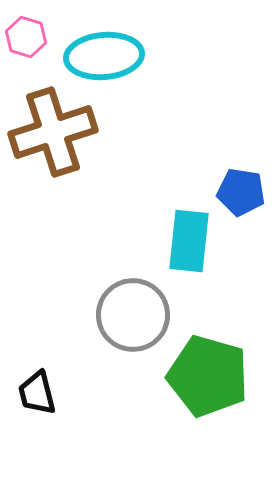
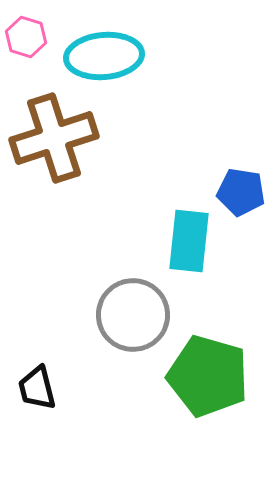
brown cross: moved 1 px right, 6 px down
black trapezoid: moved 5 px up
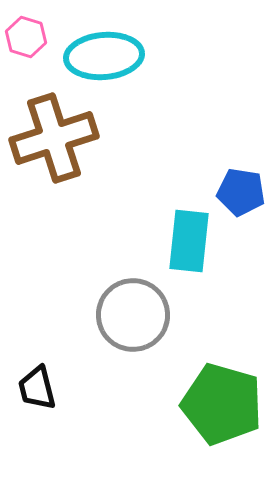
green pentagon: moved 14 px right, 28 px down
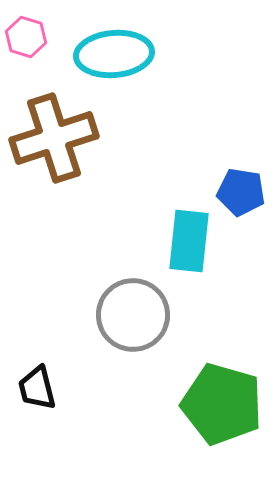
cyan ellipse: moved 10 px right, 2 px up
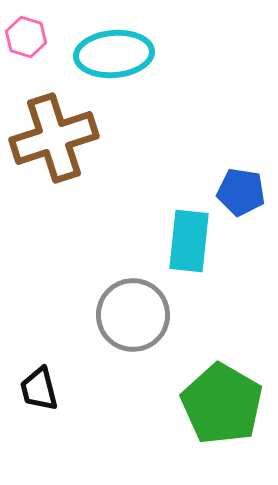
black trapezoid: moved 2 px right, 1 px down
green pentagon: rotated 14 degrees clockwise
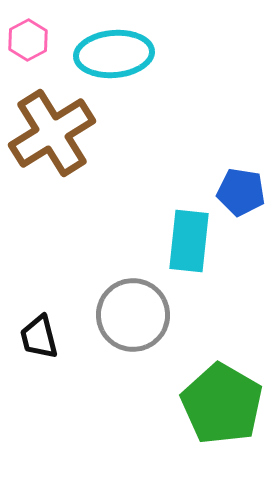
pink hexagon: moved 2 px right, 3 px down; rotated 15 degrees clockwise
brown cross: moved 2 px left, 5 px up; rotated 14 degrees counterclockwise
black trapezoid: moved 52 px up
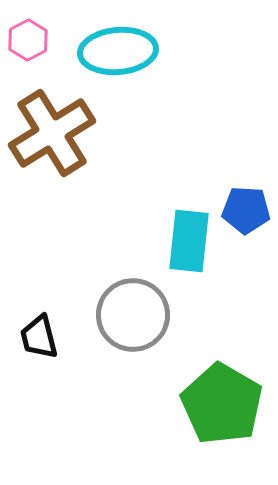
cyan ellipse: moved 4 px right, 3 px up
blue pentagon: moved 5 px right, 18 px down; rotated 6 degrees counterclockwise
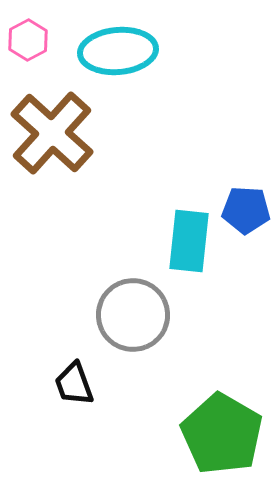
brown cross: rotated 16 degrees counterclockwise
black trapezoid: moved 35 px right, 47 px down; rotated 6 degrees counterclockwise
green pentagon: moved 30 px down
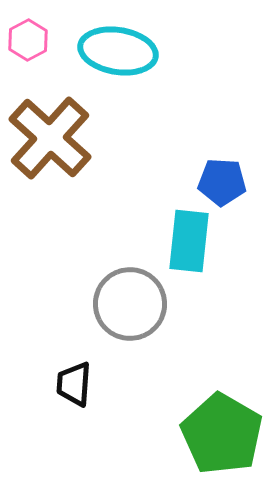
cyan ellipse: rotated 14 degrees clockwise
brown cross: moved 2 px left, 5 px down
blue pentagon: moved 24 px left, 28 px up
gray circle: moved 3 px left, 11 px up
black trapezoid: rotated 24 degrees clockwise
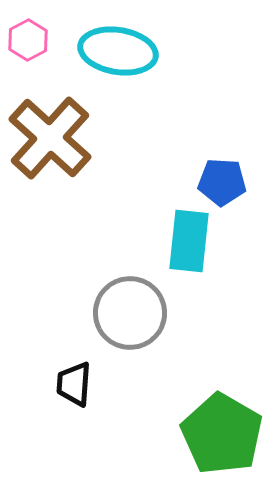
gray circle: moved 9 px down
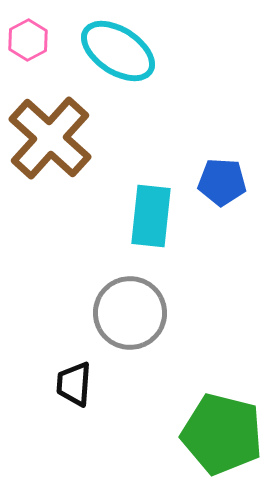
cyan ellipse: rotated 24 degrees clockwise
cyan rectangle: moved 38 px left, 25 px up
green pentagon: rotated 16 degrees counterclockwise
